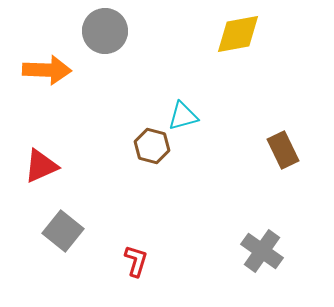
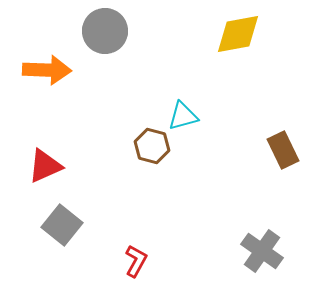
red triangle: moved 4 px right
gray square: moved 1 px left, 6 px up
red L-shape: rotated 12 degrees clockwise
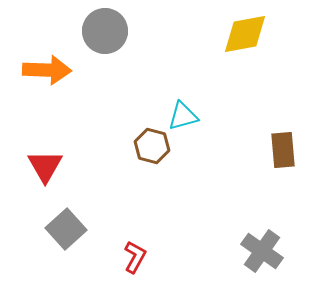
yellow diamond: moved 7 px right
brown rectangle: rotated 21 degrees clockwise
red triangle: rotated 36 degrees counterclockwise
gray square: moved 4 px right, 4 px down; rotated 9 degrees clockwise
red L-shape: moved 1 px left, 4 px up
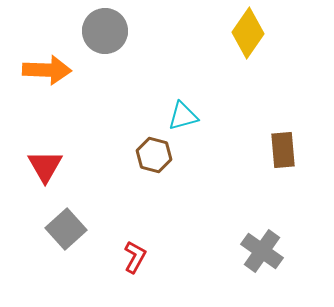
yellow diamond: moved 3 px right, 1 px up; rotated 45 degrees counterclockwise
brown hexagon: moved 2 px right, 9 px down
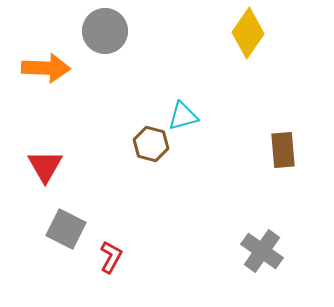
orange arrow: moved 1 px left, 2 px up
brown hexagon: moved 3 px left, 11 px up
gray square: rotated 21 degrees counterclockwise
red L-shape: moved 24 px left
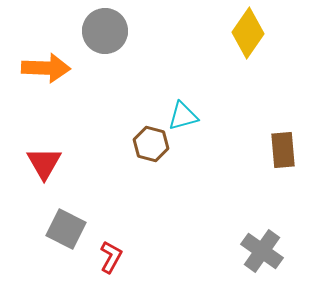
red triangle: moved 1 px left, 3 px up
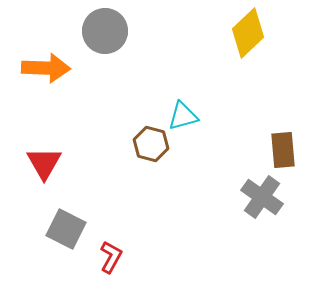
yellow diamond: rotated 12 degrees clockwise
gray cross: moved 54 px up
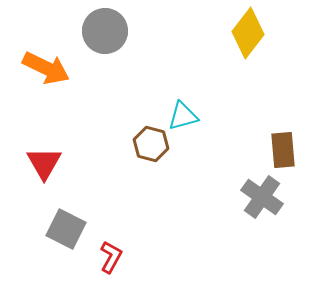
yellow diamond: rotated 9 degrees counterclockwise
orange arrow: rotated 24 degrees clockwise
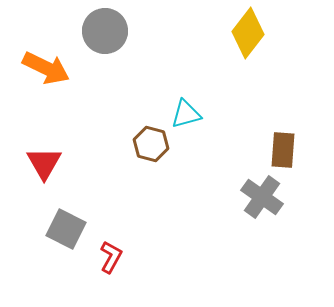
cyan triangle: moved 3 px right, 2 px up
brown rectangle: rotated 9 degrees clockwise
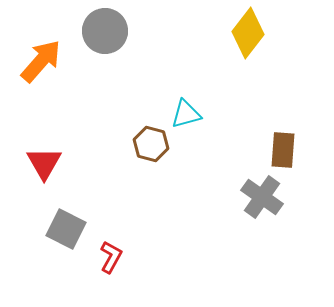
orange arrow: moved 5 px left, 7 px up; rotated 75 degrees counterclockwise
